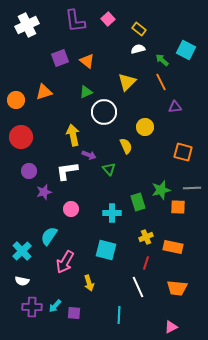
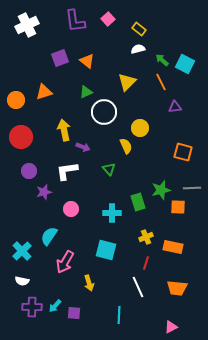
cyan square at (186, 50): moved 1 px left, 14 px down
yellow circle at (145, 127): moved 5 px left, 1 px down
yellow arrow at (73, 135): moved 9 px left, 5 px up
purple arrow at (89, 155): moved 6 px left, 8 px up
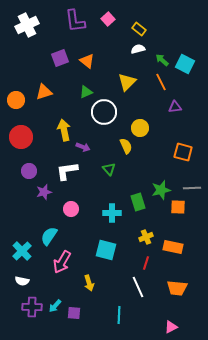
pink arrow at (65, 262): moved 3 px left
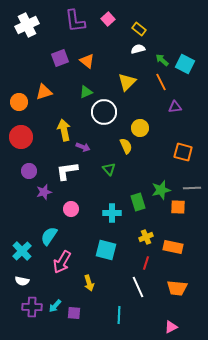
orange circle at (16, 100): moved 3 px right, 2 px down
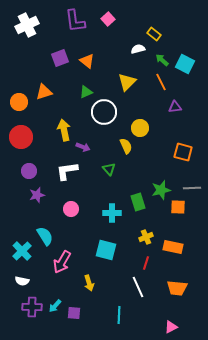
yellow rectangle at (139, 29): moved 15 px right, 5 px down
purple star at (44, 192): moved 7 px left, 3 px down
cyan semicircle at (49, 236): moved 4 px left; rotated 114 degrees clockwise
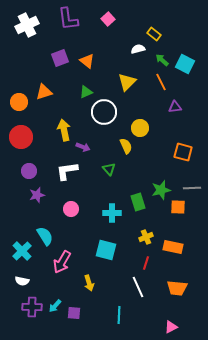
purple L-shape at (75, 21): moved 7 px left, 2 px up
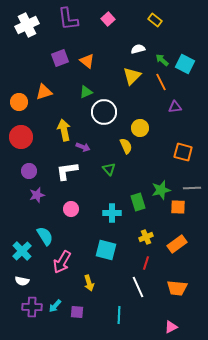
yellow rectangle at (154, 34): moved 1 px right, 14 px up
yellow triangle at (127, 82): moved 5 px right, 6 px up
orange rectangle at (173, 247): moved 4 px right, 3 px up; rotated 48 degrees counterclockwise
purple square at (74, 313): moved 3 px right, 1 px up
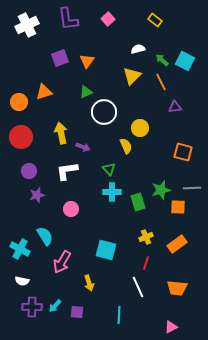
orange triangle at (87, 61): rotated 28 degrees clockwise
cyan square at (185, 64): moved 3 px up
yellow arrow at (64, 130): moved 3 px left, 3 px down
cyan cross at (112, 213): moved 21 px up
cyan cross at (22, 251): moved 2 px left, 2 px up; rotated 18 degrees counterclockwise
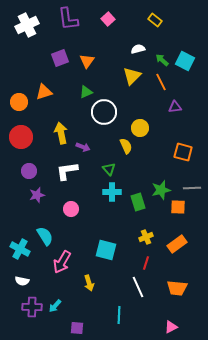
purple square at (77, 312): moved 16 px down
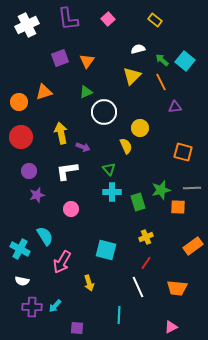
cyan square at (185, 61): rotated 12 degrees clockwise
orange rectangle at (177, 244): moved 16 px right, 2 px down
red line at (146, 263): rotated 16 degrees clockwise
